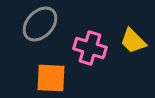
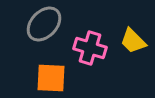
gray ellipse: moved 4 px right
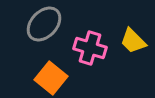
orange square: rotated 36 degrees clockwise
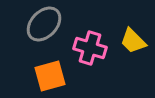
orange square: moved 1 px left, 2 px up; rotated 36 degrees clockwise
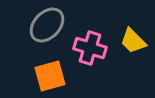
gray ellipse: moved 3 px right, 1 px down
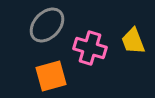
yellow trapezoid: rotated 24 degrees clockwise
orange square: moved 1 px right
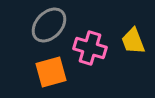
gray ellipse: moved 2 px right
orange square: moved 4 px up
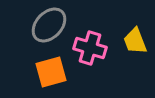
yellow trapezoid: moved 2 px right
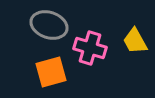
gray ellipse: rotated 66 degrees clockwise
yellow trapezoid: rotated 8 degrees counterclockwise
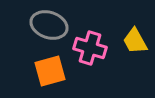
orange square: moved 1 px left, 1 px up
